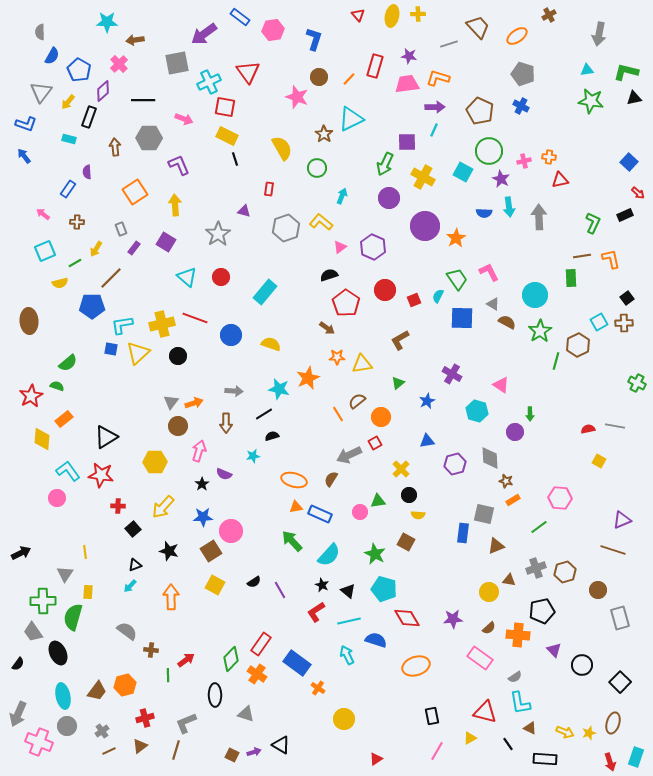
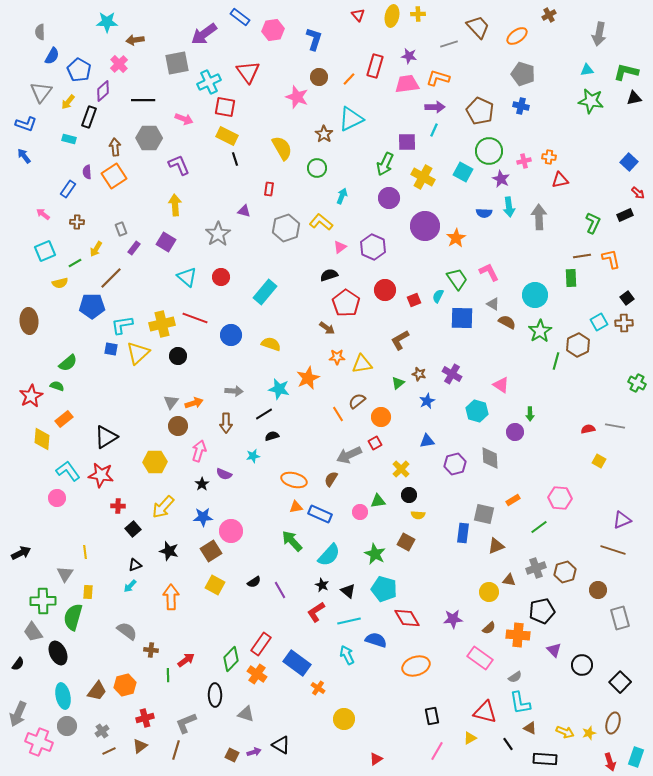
blue cross at (521, 106): rotated 14 degrees counterclockwise
orange square at (135, 192): moved 21 px left, 16 px up
brown star at (506, 481): moved 87 px left, 107 px up
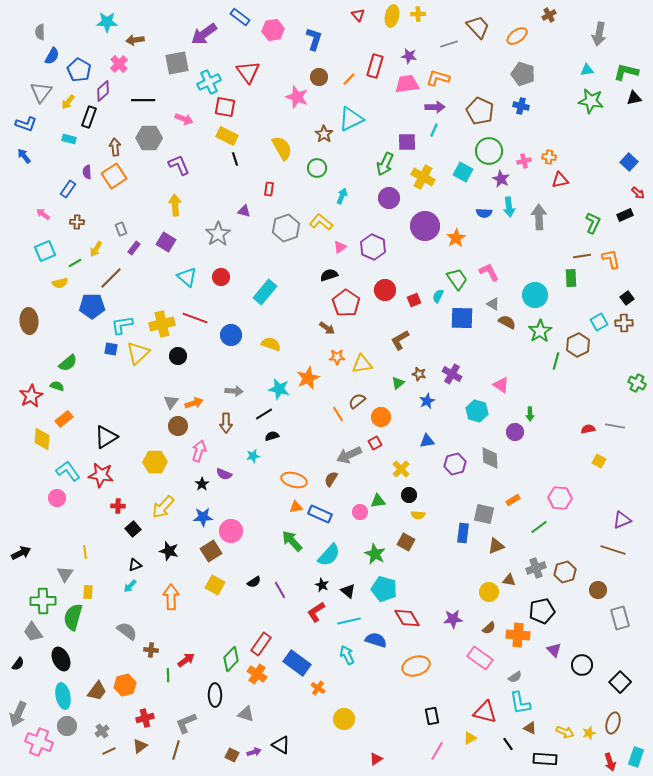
black ellipse at (58, 653): moved 3 px right, 6 px down
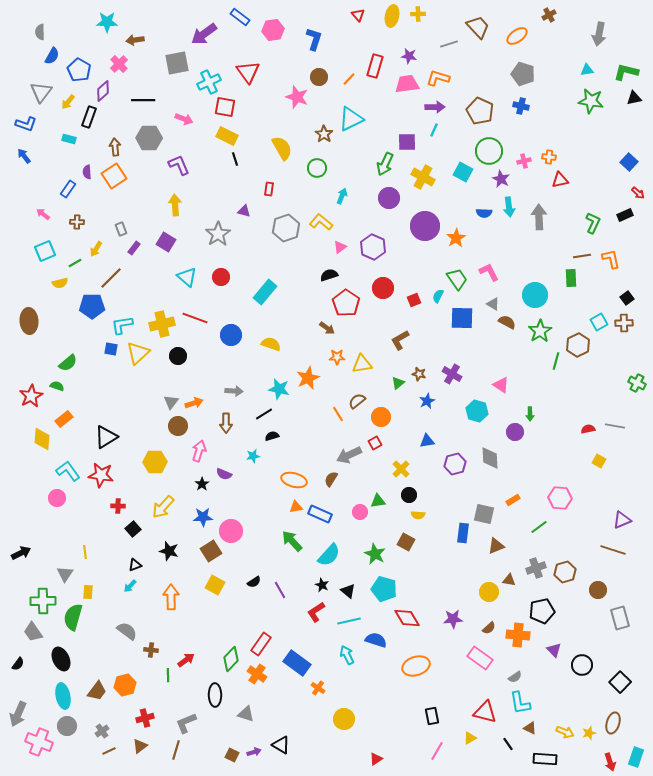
red circle at (385, 290): moved 2 px left, 2 px up
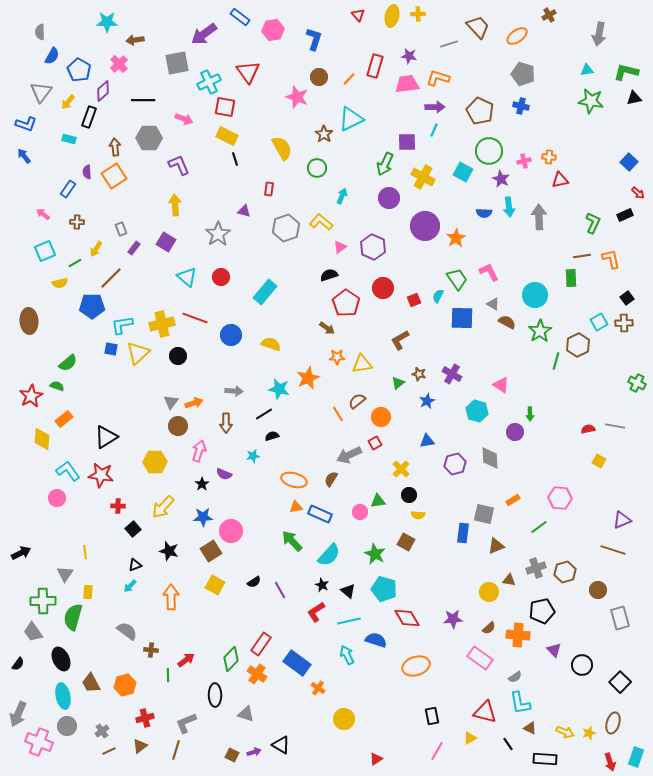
brown trapezoid at (97, 691): moved 6 px left, 8 px up; rotated 115 degrees clockwise
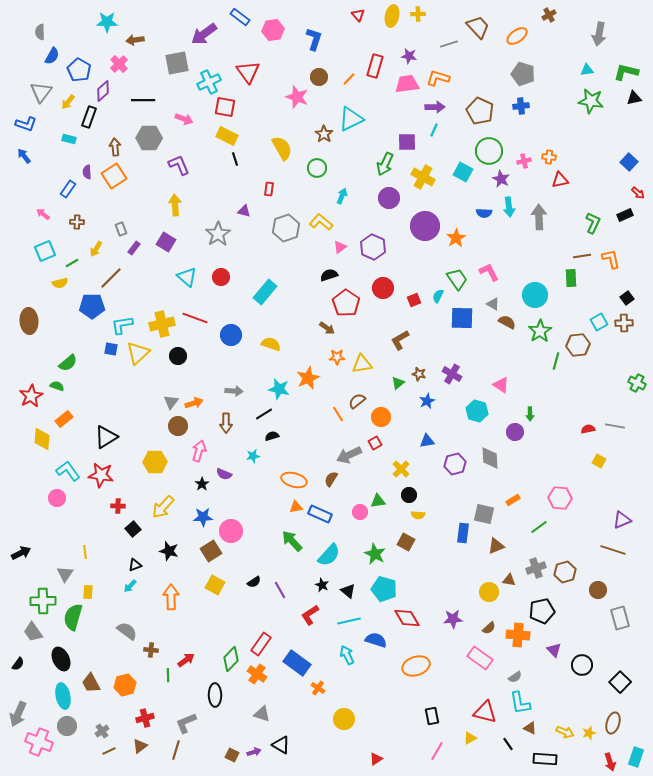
blue cross at (521, 106): rotated 21 degrees counterclockwise
green line at (75, 263): moved 3 px left
brown hexagon at (578, 345): rotated 20 degrees clockwise
red L-shape at (316, 612): moved 6 px left, 3 px down
gray triangle at (246, 714): moved 16 px right
